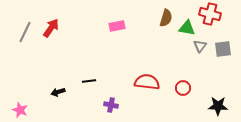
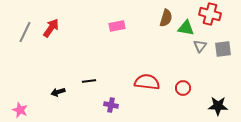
green triangle: moved 1 px left
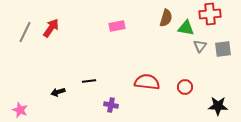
red cross: rotated 20 degrees counterclockwise
red circle: moved 2 px right, 1 px up
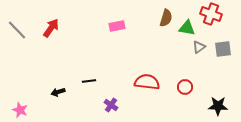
red cross: moved 1 px right; rotated 25 degrees clockwise
green triangle: moved 1 px right
gray line: moved 8 px left, 2 px up; rotated 70 degrees counterclockwise
gray triangle: moved 1 px left, 1 px down; rotated 16 degrees clockwise
purple cross: rotated 24 degrees clockwise
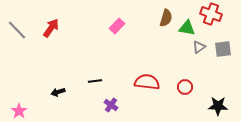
pink rectangle: rotated 35 degrees counterclockwise
black line: moved 6 px right
pink star: moved 1 px left, 1 px down; rotated 14 degrees clockwise
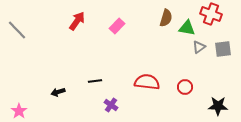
red arrow: moved 26 px right, 7 px up
